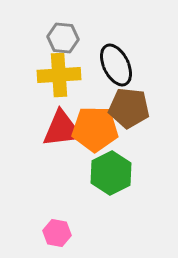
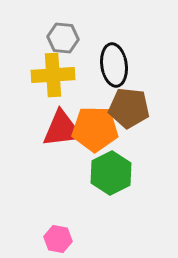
black ellipse: moved 2 px left; rotated 18 degrees clockwise
yellow cross: moved 6 px left
pink hexagon: moved 1 px right, 6 px down
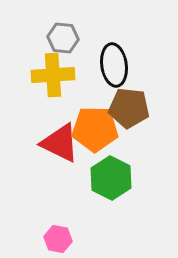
red triangle: moved 2 px left, 14 px down; rotated 33 degrees clockwise
green hexagon: moved 5 px down; rotated 6 degrees counterclockwise
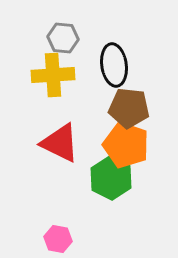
orange pentagon: moved 31 px right, 16 px down; rotated 18 degrees clockwise
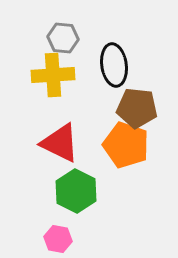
brown pentagon: moved 8 px right
green hexagon: moved 35 px left, 13 px down
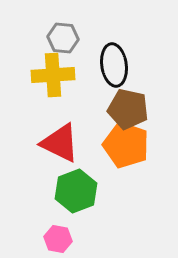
brown pentagon: moved 9 px left, 1 px down; rotated 6 degrees clockwise
green hexagon: rotated 12 degrees clockwise
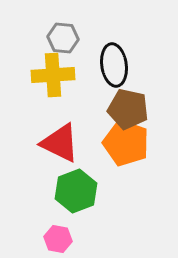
orange pentagon: moved 2 px up
